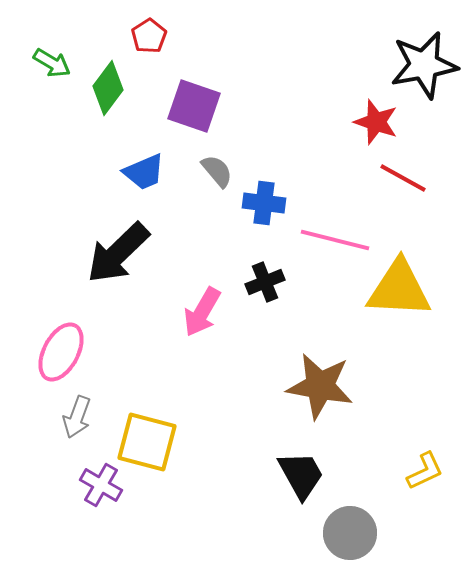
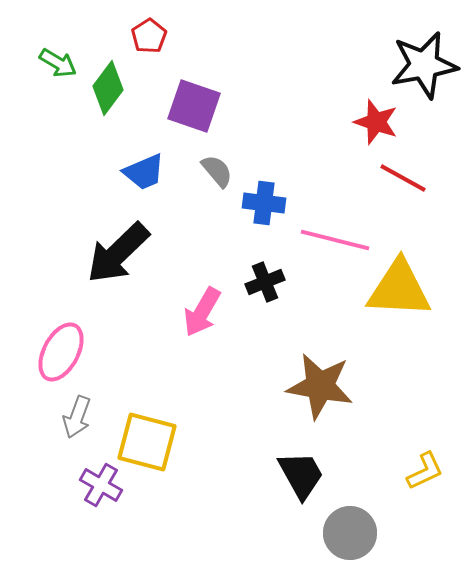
green arrow: moved 6 px right
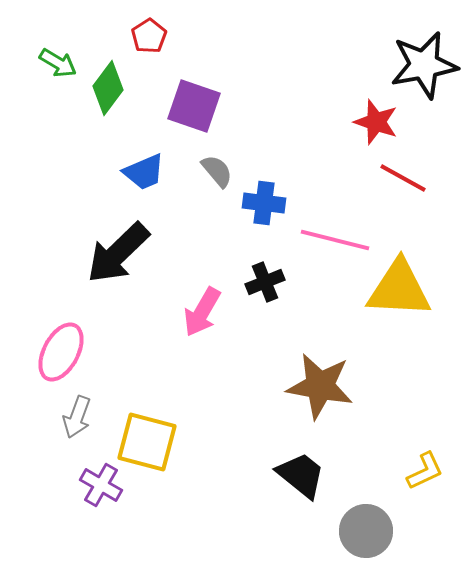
black trapezoid: rotated 22 degrees counterclockwise
gray circle: moved 16 px right, 2 px up
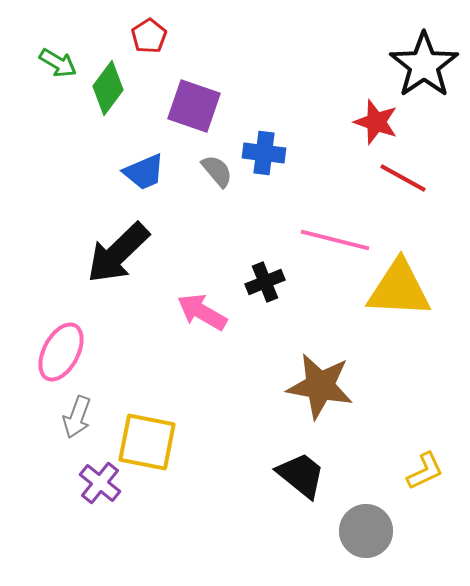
black star: rotated 24 degrees counterclockwise
blue cross: moved 50 px up
pink arrow: rotated 90 degrees clockwise
yellow square: rotated 4 degrees counterclockwise
purple cross: moved 1 px left, 2 px up; rotated 9 degrees clockwise
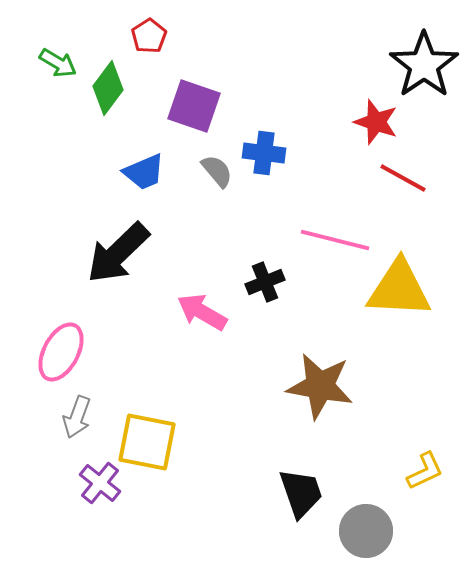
black trapezoid: moved 18 px down; rotated 32 degrees clockwise
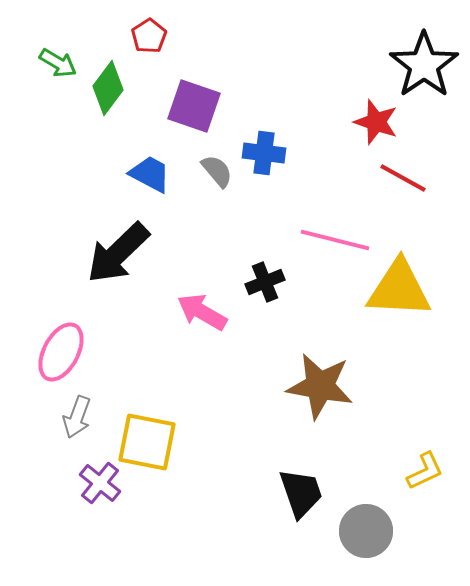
blue trapezoid: moved 6 px right, 2 px down; rotated 129 degrees counterclockwise
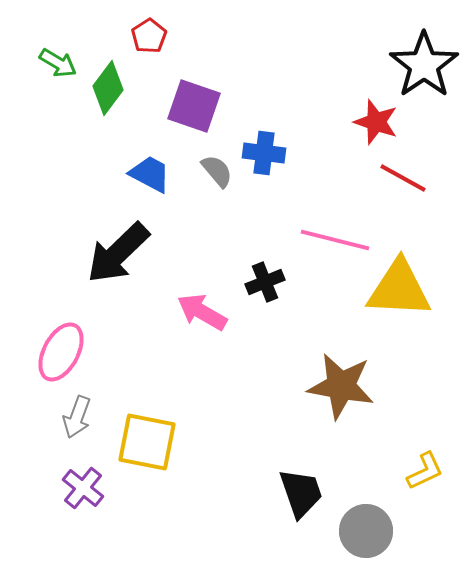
brown star: moved 21 px right
purple cross: moved 17 px left, 5 px down
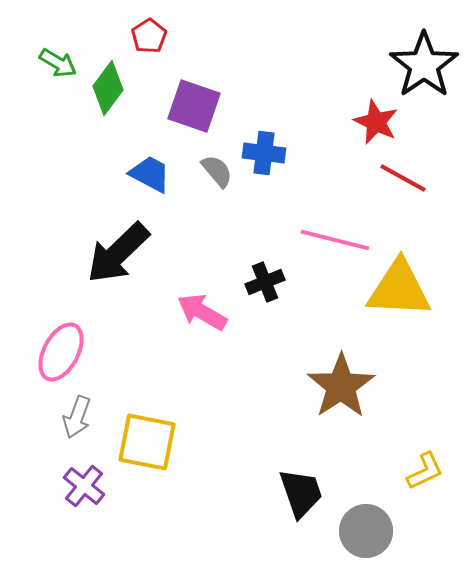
red star: rotated 6 degrees clockwise
brown star: rotated 28 degrees clockwise
purple cross: moved 1 px right, 2 px up
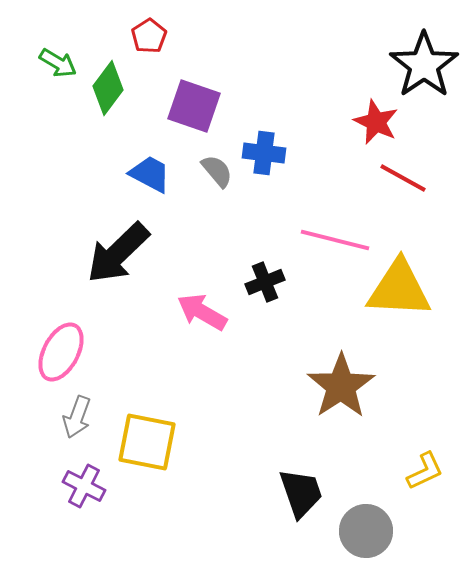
purple cross: rotated 12 degrees counterclockwise
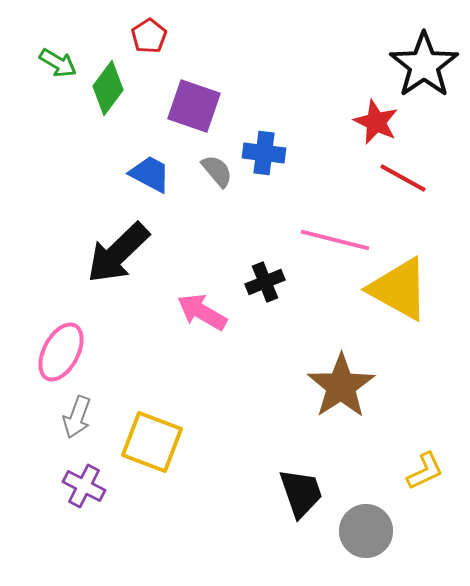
yellow triangle: rotated 26 degrees clockwise
yellow square: moved 5 px right; rotated 10 degrees clockwise
